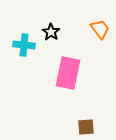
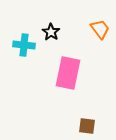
brown square: moved 1 px right, 1 px up; rotated 12 degrees clockwise
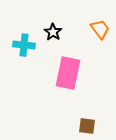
black star: moved 2 px right
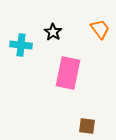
cyan cross: moved 3 px left
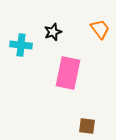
black star: rotated 18 degrees clockwise
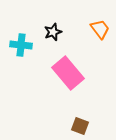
pink rectangle: rotated 52 degrees counterclockwise
brown square: moved 7 px left; rotated 12 degrees clockwise
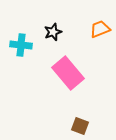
orange trapezoid: rotated 75 degrees counterclockwise
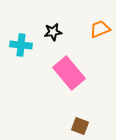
black star: rotated 12 degrees clockwise
pink rectangle: moved 1 px right
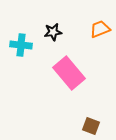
brown square: moved 11 px right
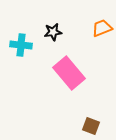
orange trapezoid: moved 2 px right, 1 px up
